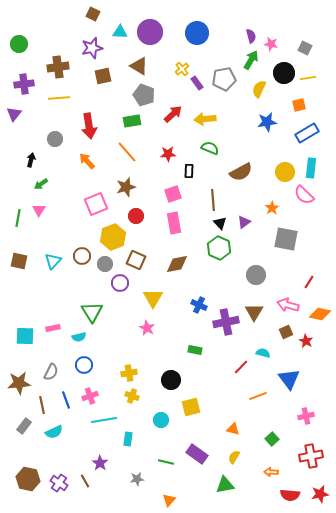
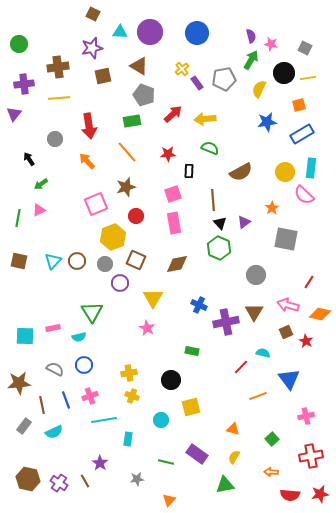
blue rectangle at (307, 133): moved 5 px left, 1 px down
black arrow at (31, 160): moved 2 px left, 1 px up; rotated 48 degrees counterclockwise
pink triangle at (39, 210): rotated 32 degrees clockwise
brown circle at (82, 256): moved 5 px left, 5 px down
green rectangle at (195, 350): moved 3 px left, 1 px down
gray semicircle at (51, 372): moved 4 px right, 3 px up; rotated 90 degrees counterclockwise
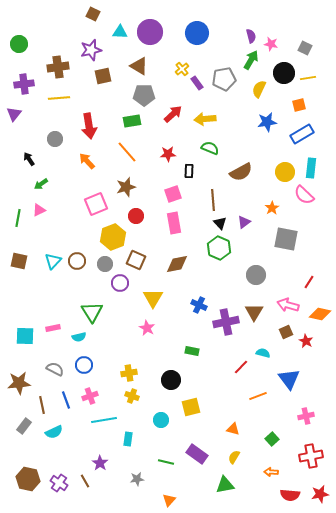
purple star at (92, 48): moved 1 px left, 2 px down
gray pentagon at (144, 95): rotated 20 degrees counterclockwise
